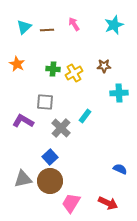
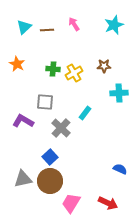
cyan rectangle: moved 3 px up
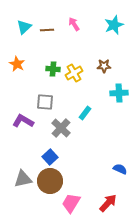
red arrow: rotated 72 degrees counterclockwise
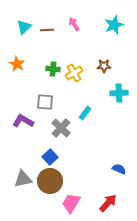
blue semicircle: moved 1 px left
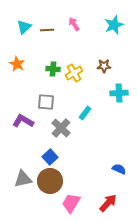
gray square: moved 1 px right
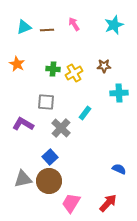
cyan triangle: rotated 21 degrees clockwise
purple L-shape: moved 3 px down
brown circle: moved 1 px left
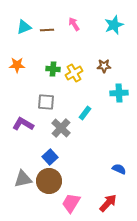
orange star: moved 1 px down; rotated 28 degrees counterclockwise
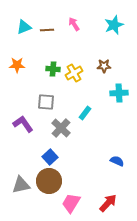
purple L-shape: rotated 25 degrees clockwise
blue semicircle: moved 2 px left, 8 px up
gray triangle: moved 2 px left, 6 px down
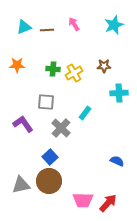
pink trapezoid: moved 12 px right, 3 px up; rotated 120 degrees counterclockwise
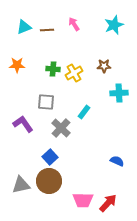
cyan rectangle: moved 1 px left, 1 px up
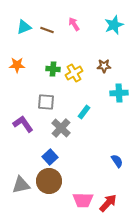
brown line: rotated 24 degrees clockwise
blue semicircle: rotated 32 degrees clockwise
